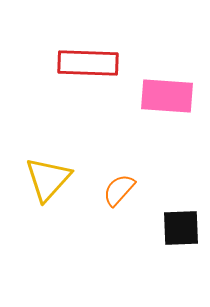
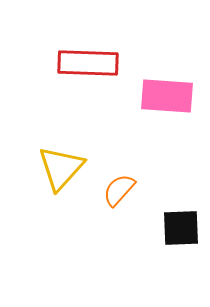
yellow triangle: moved 13 px right, 11 px up
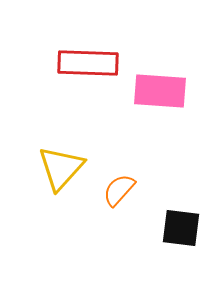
pink rectangle: moved 7 px left, 5 px up
black square: rotated 9 degrees clockwise
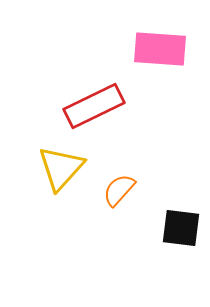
red rectangle: moved 6 px right, 43 px down; rotated 28 degrees counterclockwise
pink rectangle: moved 42 px up
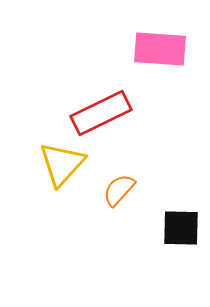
red rectangle: moved 7 px right, 7 px down
yellow triangle: moved 1 px right, 4 px up
black square: rotated 6 degrees counterclockwise
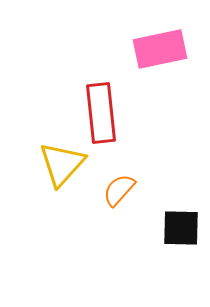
pink rectangle: rotated 16 degrees counterclockwise
red rectangle: rotated 70 degrees counterclockwise
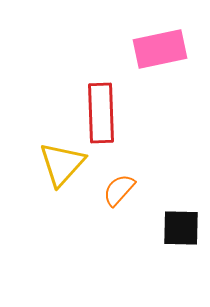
red rectangle: rotated 4 degrees clockwise
